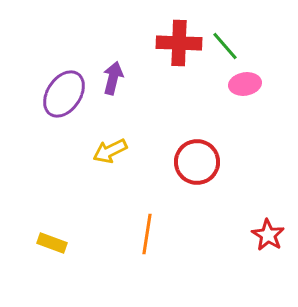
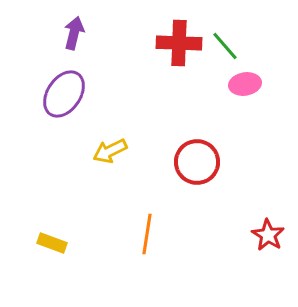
purple arrow: moved 39 px left, 45 px up
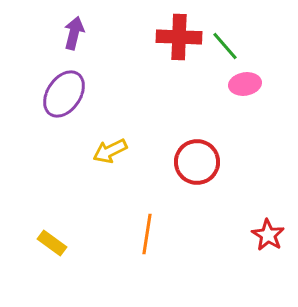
red cross: moved 6 px up
yellow rectangle: rotated 16 degrees clockwise
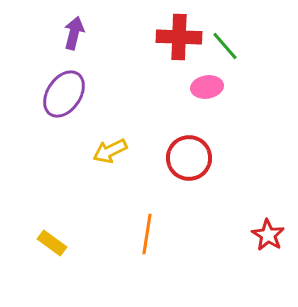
pink ellipse: moved 38 px left, 3 px down
red circle: moved 8 px left, 4 px up
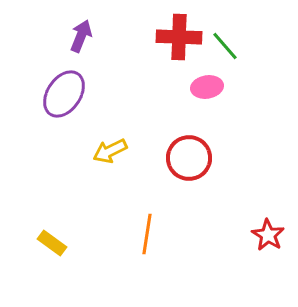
purple arrow: moved 7 px right, 3 px down; rotated 8 degrees clockwise
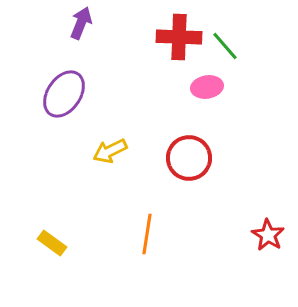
purple arrow: moved 13 px up
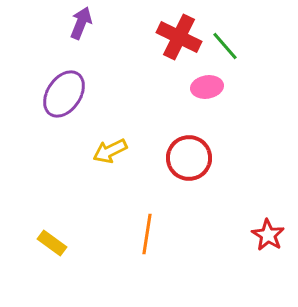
red cross: rotated 24 degrees clockwise
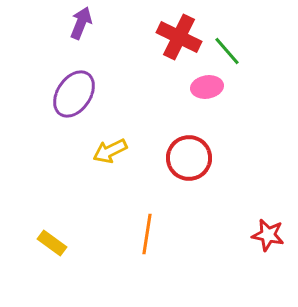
green line: moved 2 px right, 5 px down
purple ellipse: moved 10 px right
red star: rotated 20 degrees counterclockwise
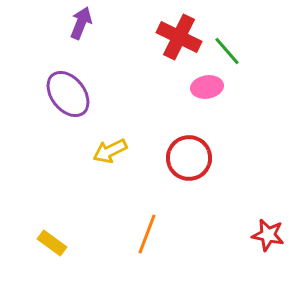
purple ellipse: moved 6 px left; rotated 72 degrees counterclockwise
orange line: rotated 12 degrees clockwise
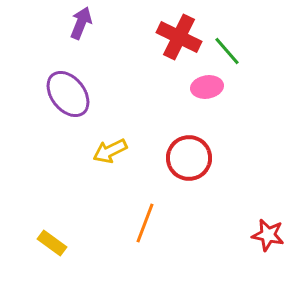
orange line: moved 2 px left, 11 px up
